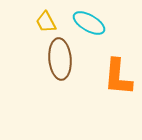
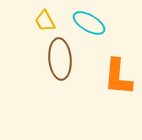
yellow trapezoid: moved 1 px left, 1 px up
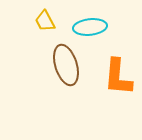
cyan ellipse: moved 1 px right, 4 px down; rotated 36 degrees counterclockwise
brown ellipse: moved 6 px right, 6 px down; rotated 12 degrees counterclockwise
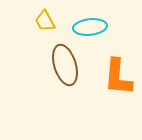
brown ellipse: moved 1 px left
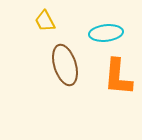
cyan ellipse: moved 16 px right, 6 px down
